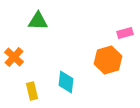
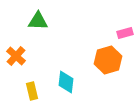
orange cross: moved 2 px right, 1 px up
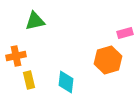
green triangle: moved 3 px left; rotated 15 degrees counterclockwise
orange cross: rotated 36 degrees clockwise
yellow rectangle: moved 3 px left, 11 px up
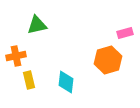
green triangle: moved 2 px right, 4 px down
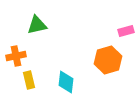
pink rectangle: moved 1 px right, 2 px up
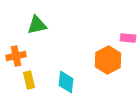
pink rectangle: moved 2 px right, 7 px down; rotated 21 degrees clockwise
orange hexagon: rotated 12 degrees counterclockwise
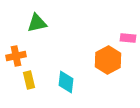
green triangle: moved 2 px up
